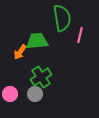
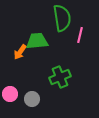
green cross: moved 19 px right; rotated 10 degrees clockwise
gray circle: moved 3 px left, 5 px down
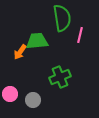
gray circle: moved 1 px right, 1 px down
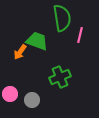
green trapezoid: rotated 25 degrees clockwise
gray circle: moved 1 px left
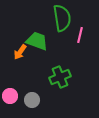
pink circle: moved 2 px down
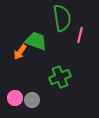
green trapezoid: moved 1 px left
pink circle: moved 5 px right, 2 px down
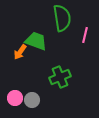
pink line: moved 5 px right
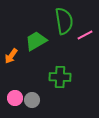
green semicircle: moved 2 px right, 3 px down
pink line: rotated 49 degrees clockwise
green trapezoid: rotated 50 degrees counterclockwise
orange arrow: moved 9 px left, 4 px down
green cross: rotated 25 degrees clockwise
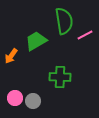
gray circle: moved 1 px right, 1 px down
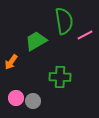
orange arrow: moved 6 px down
pink circle: moved 1 px right
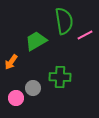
gray circle: moved 13 px up
